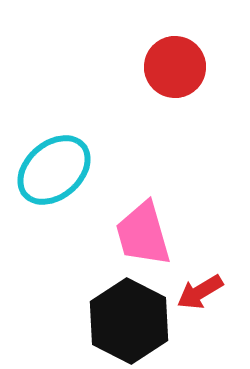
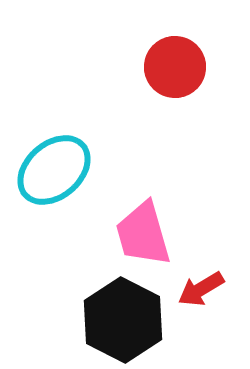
red arrow: moved 1 px right, 3 px up
black hexagon: moved 6 px left, 1 px up
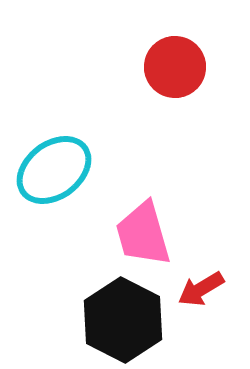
cyan ellipse: rotated 4 degrees clockwise
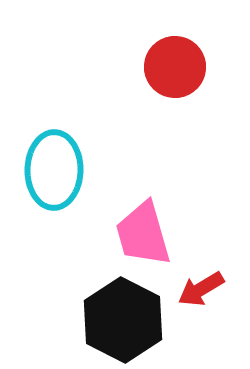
cyan ellipse: rotated 52 degrees counterclockwise
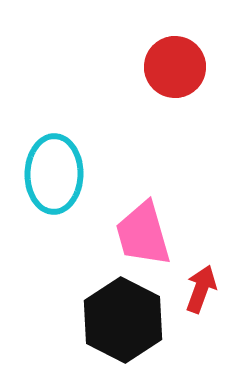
cyan ellipse: moved 4 px down
red arrow: rotated 141 degrees clockwise
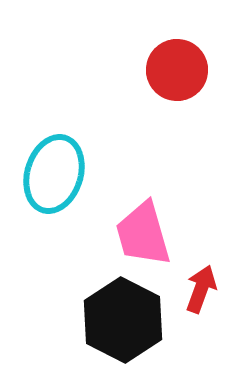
red circle: moved 2 px right, 3 px down
cyan ellipse: rotated 16 degrees clockwise
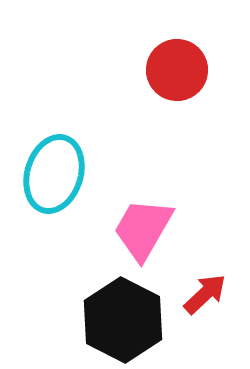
pink trapezoid: moved 5 px up; rotated 46 degrees clockwise
red arrow: moved 4 px right, 5 px down; rotated 27 degrees clockwise
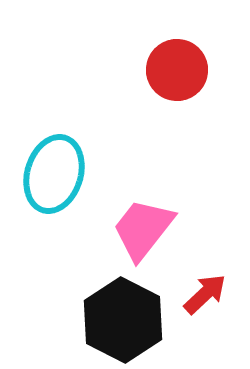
pink trapezoid: rotated 8 degrees clockwise
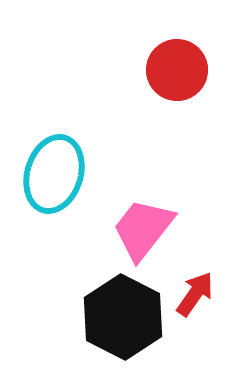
red arrow: moved 10 px left; rotated 12 degrees counterclockwise
black hexagon: moved 3 px up
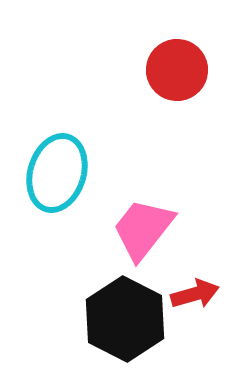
cyan ellipse: moved 3 px right, 1 px up
red arrow: rotated 39 degrees clockwise
black hexagon: moved 2 px right, 2 px down
